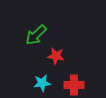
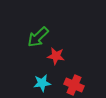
green arrow: moved 2 px right, 2 px down
red cross: rotated 24 degrees clockwise
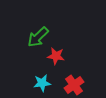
red cross: rotated 30 degrees clockwise
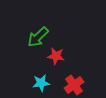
cyan star: moved 1 px left
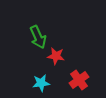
green arrow: rotated 70 degrees counterclockwise
red cross: moved 5 px right, 5 px up
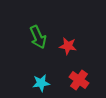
red star: moved 12 px right, 10 px up
red cross: rotated 18 degrees counterclockwise
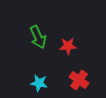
red star: rotated 12 degrees counterclockwise
cyan star: moved 2 px left; rotated 18 degrees clockwise
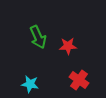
cyan star: moved 9 px left, 1 px down
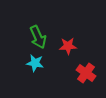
red cross: moved 7 px right, 7 px up
cyan star: moved 5 px right, 21 px up
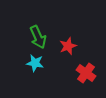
red star: rotated 18 degrees counterclockwise
